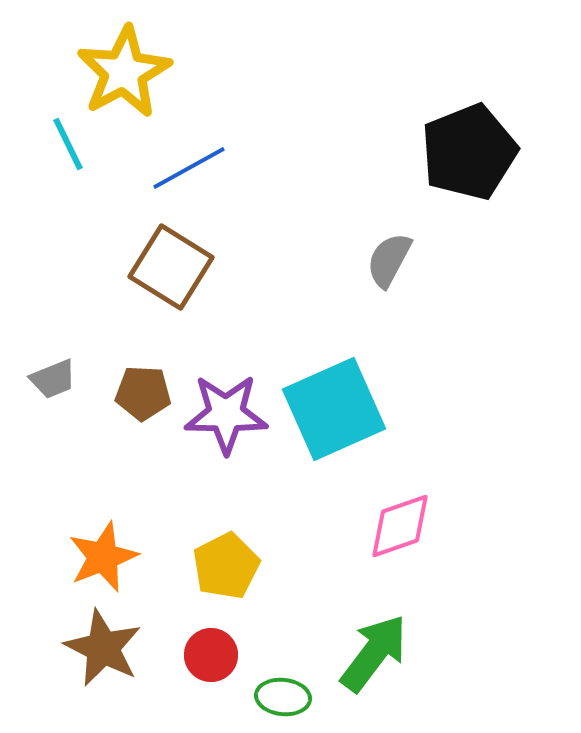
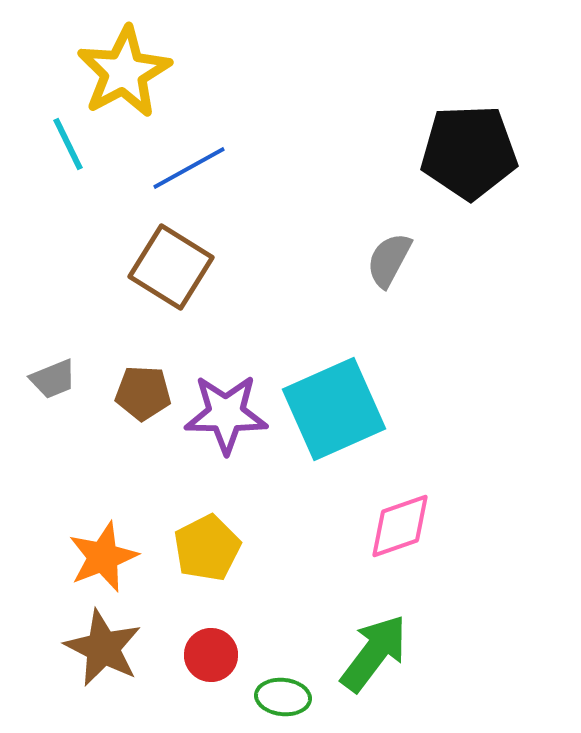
black pentagon: rotated 20 degrees clockwise
yellow pentagon: moved 19 px left, 18 px up
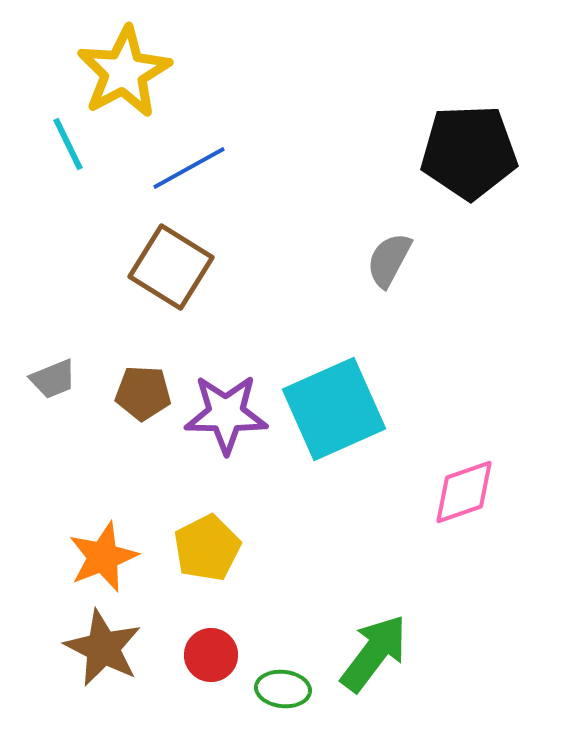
pink diamond: moved 64 px right, 34 px up
green ellipse: moved 8 px up
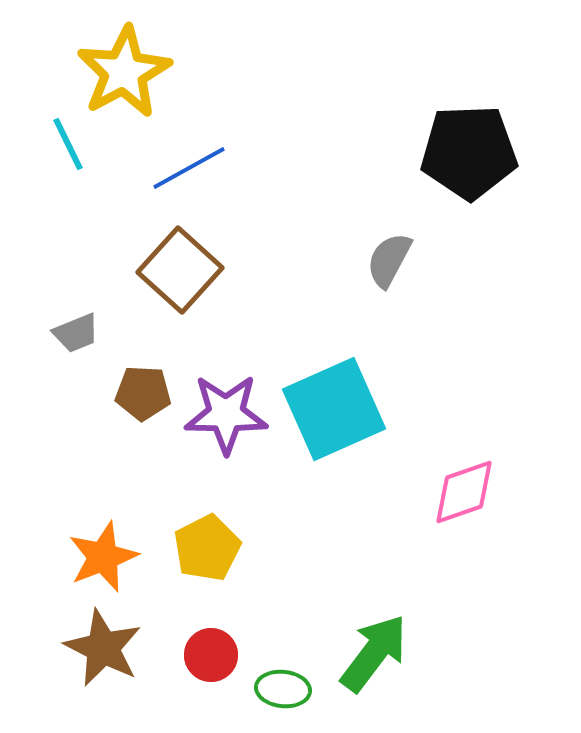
brown square: moved 9 px right, 3 px down; rotated 10 degrees clockwise
gray trapezoid: moved 23 px right, 46 px up
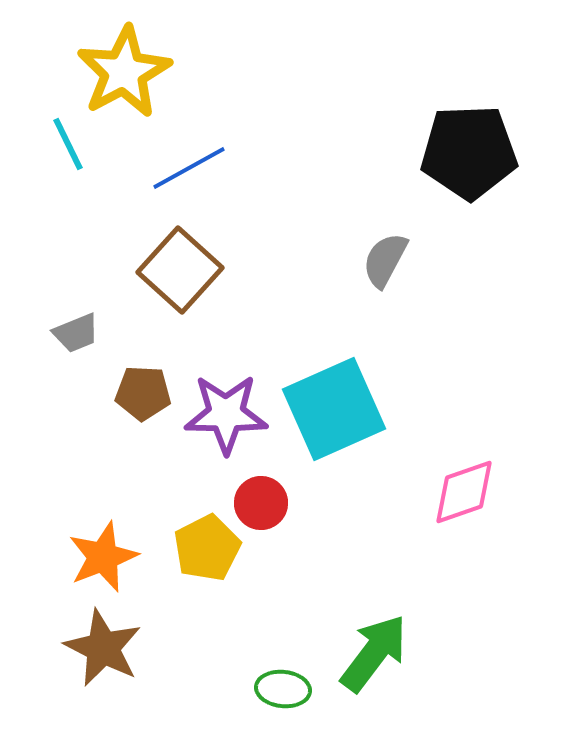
gray semicircle: moved 4 px left
red circle: moved 50 px right, 152 px up
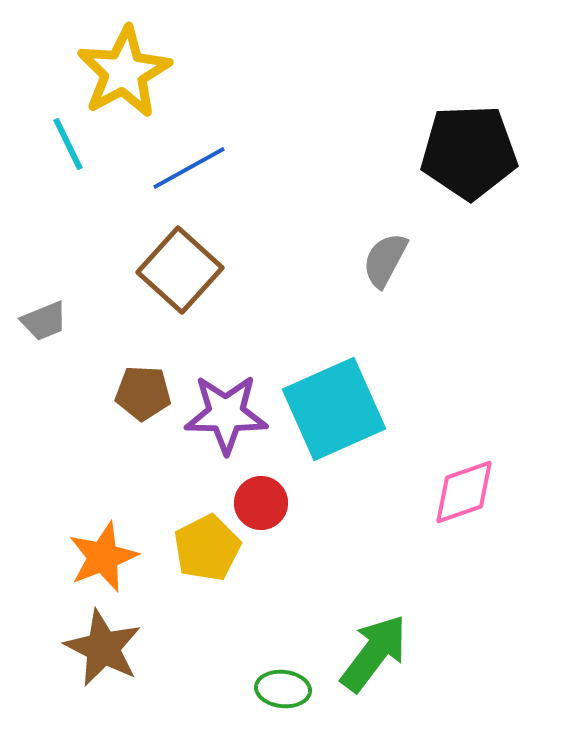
gray trapezoid: moved 32 px left, 12 px up
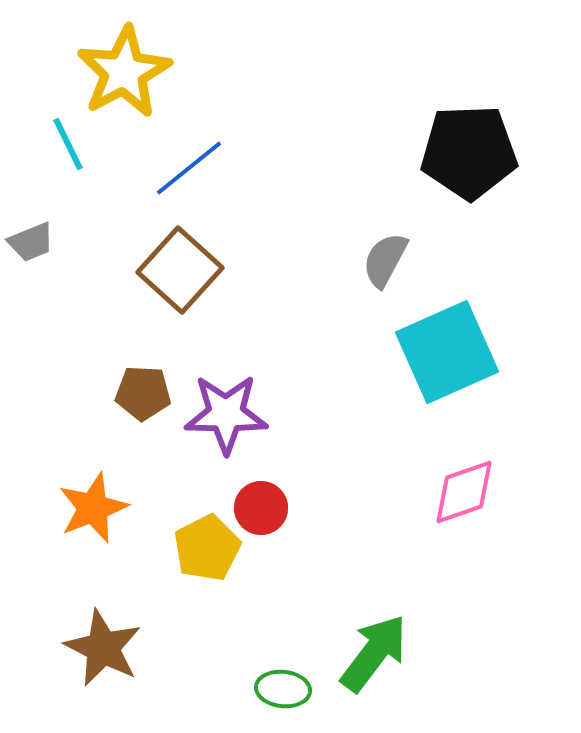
blue line: rotated 10 degrees counterclockwise
gray trapezoid: moved 13 px left, 79 px up
cyan square: moved 113 px right, 57 px up
red circle: moved 5 px down
orange star: moved 10 px left, 49 px up
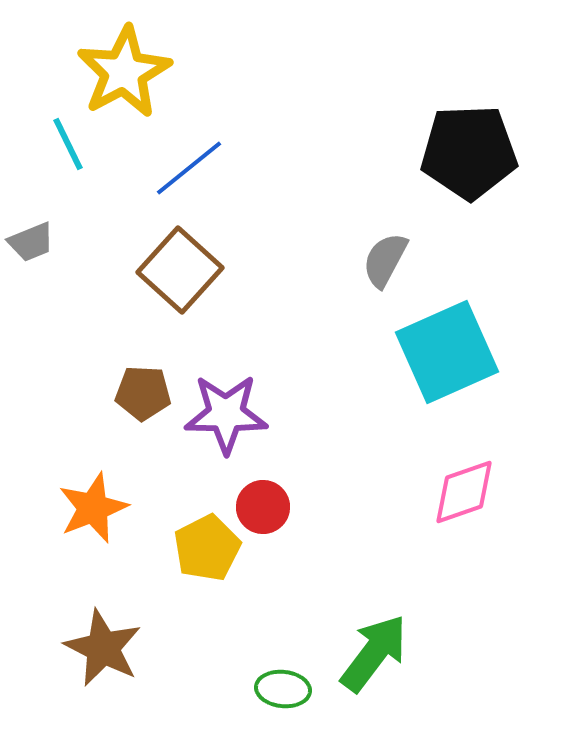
red circle: moved 2 px right, 1 px up
